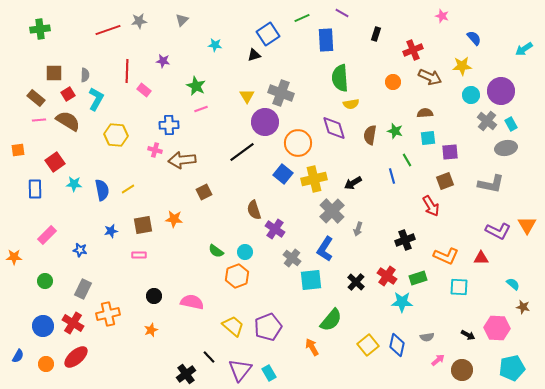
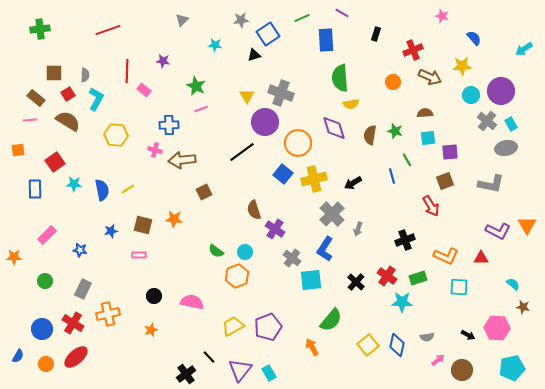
gray star at (139, 21): moved 102 px right, 1 px up
pink line at (39, 120): moved 9 px left
gray cross at (332, 211): moved 3 px down
brown square at (143, 225): rotated 24 degrees clockwise
blue circle at (43, 326): moved 1 px left, 3 px down
yellow trapezoid at (233, 326): rotated 70 degrees counterclockwise
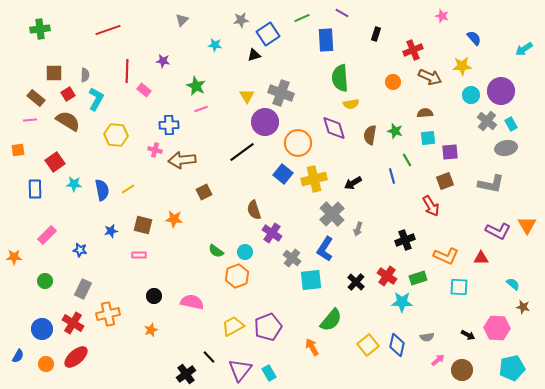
purple cross at (275, 229): moved 3 px left, 4 px down
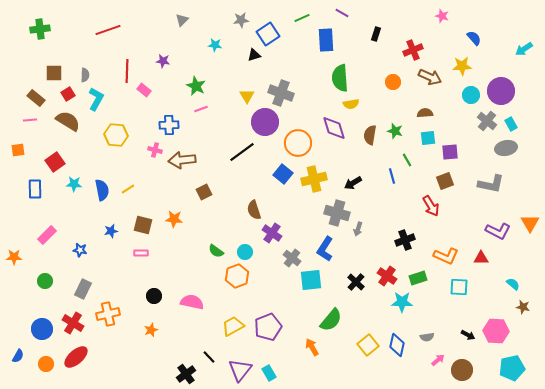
gray cross at (332, 214): moved 5 px right, 1 px up; rotated 30 degrees counterclockwise
orange triangle at (527, 225): moved 3 px right, 2 px up
pink rectangle at (139, 255): moved 2 px right, 2 px up
pink hexagon at (497, 328): moved 1 px left, 3 px down
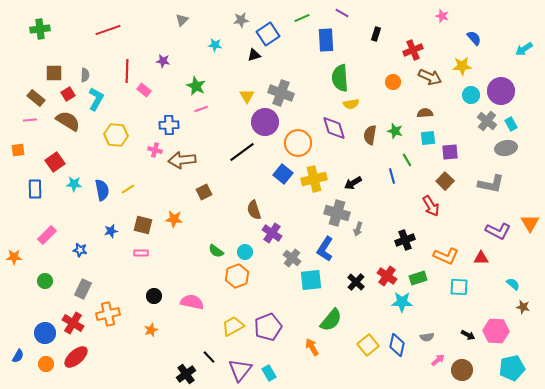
brown square at (445, 181): rotated 24 degrees counterclockwise
blue circle at (42, 329): moved 3 px right, 4 px down
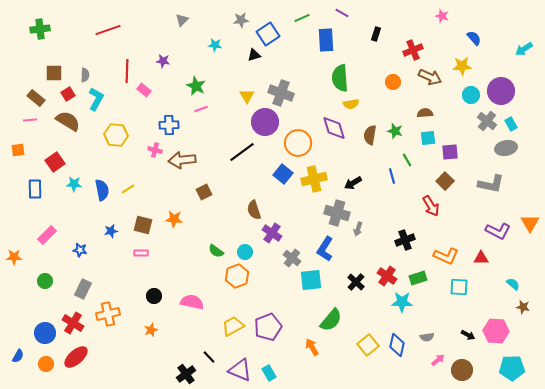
cyan pentagon at (512, 368): rotated 10 degrees clockwise
purple triangle at (240, 370): rotated 45 degrees counterclockwise
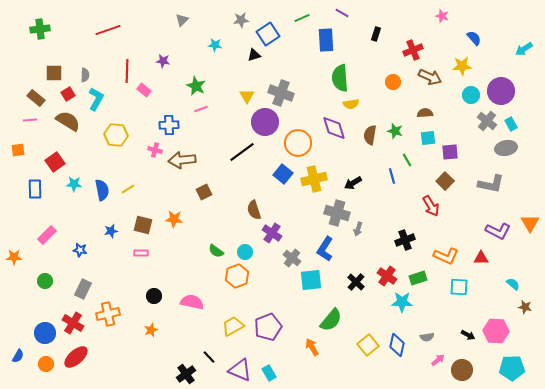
brown star at (523, 307): moved 2 px right
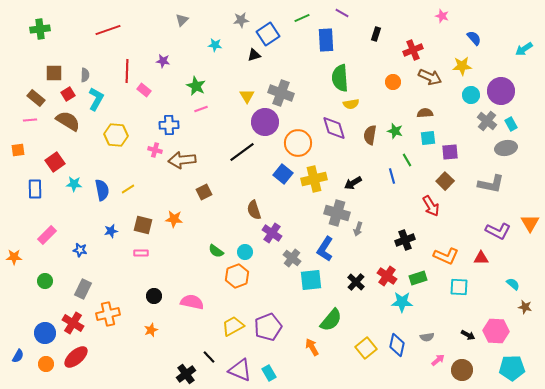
yellow square at (368, 345): moved 2 px left, 3 px down
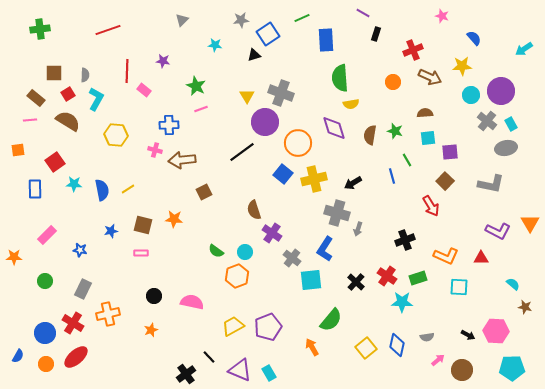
purple line at (342, 13): moved 21 px right
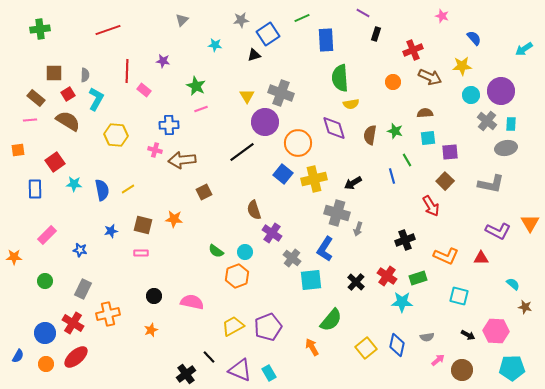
cyan rectangle at (511, 124): rotated 32 degrees clockwise
cyan square at (459, 287): moved 9 px down; rotated 12 degrees clockwise
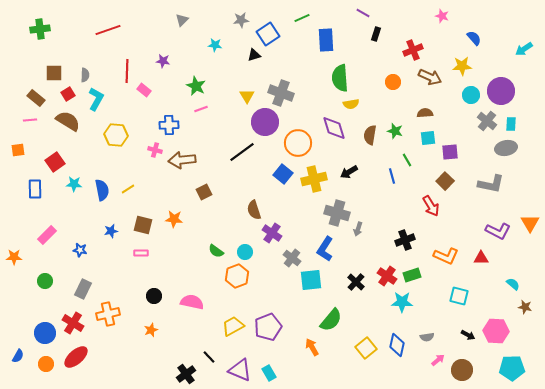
black arrow at (353, 183): moved 4 px left, 11 px up
green rectangle at (418, 278): moved 6 px left, 3 px up
